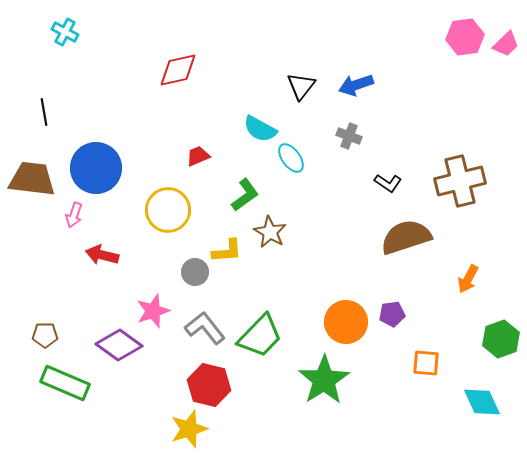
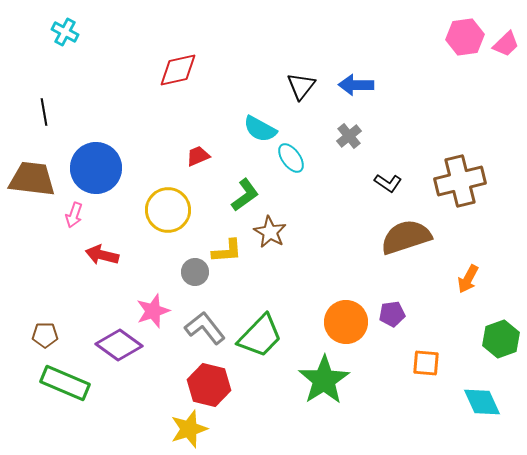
blue arrow: rotated 20 degrees clockwise
gray cross: rotated 30 degrees clockwise
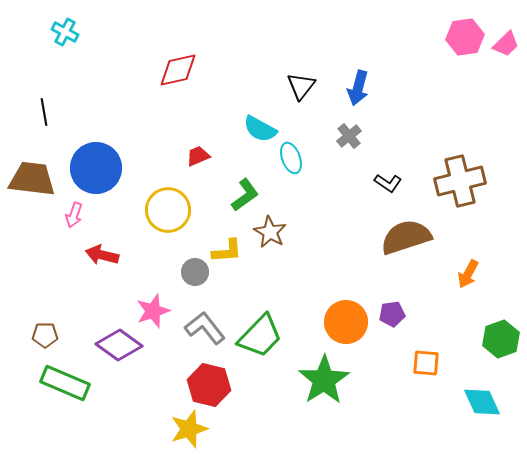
blue arrow: moved 2 px right, 3 px down; rotated 76 degrees counterclockwise
cyan ellipse: rotated 16 degrees clockwise
orange arrow: moved 5 px up
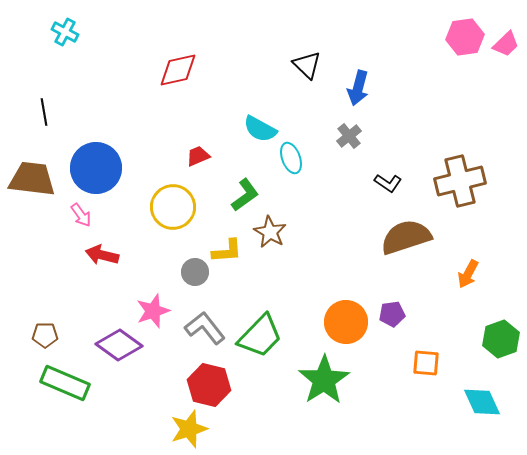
black triangle: moved 6 px right, 21 px up; rotated 24 degrees counterclockwise
yellow circle: moved 5 px right, 3 px up
pink arrow: moved 7 px right; rotated 55 degrees counterclockwise
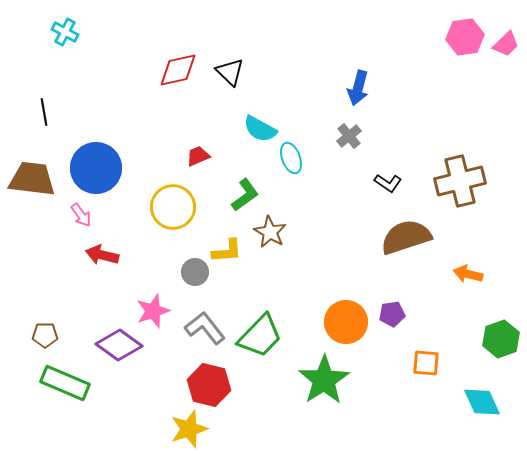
black triangle: moved 77 px left, 7 px down
orange arrow: rotated 76 degrees clockwise
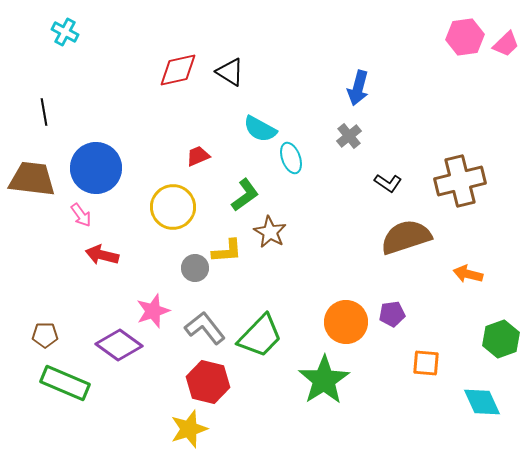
black triangle: rotated 12 degrees counterclockwise
gray circle: moved 4 px up
red hexagon: moved 1 px left, 3 px up
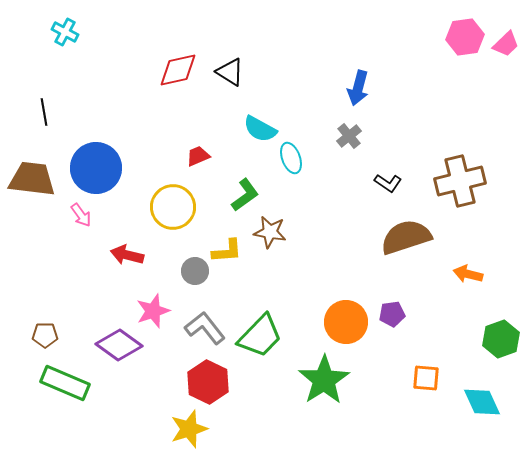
brown star: rotated 20 degrees counterclockwise
red arrow: moved 25 px right
gray circle: moved 3 px down
orange square: moved 15 px down
red hexagon: rotated 12 degrees clockwise
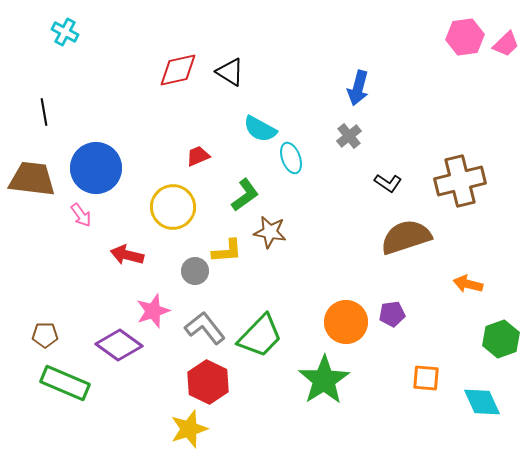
orange arrow: moved 10 px down
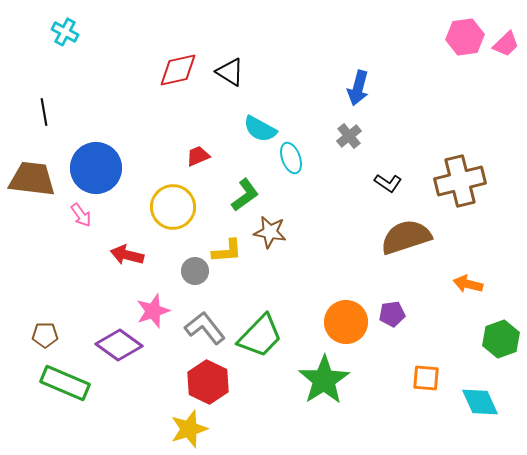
cyan diamond: moved 2 px left
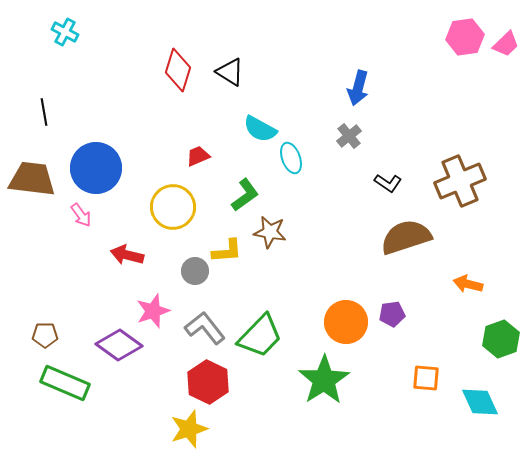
red diamond: rotated 60 degrees counterclockwise
brown cross: rotated 9 degrees counterclockwise
